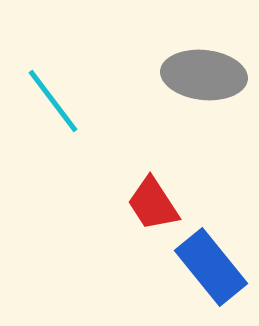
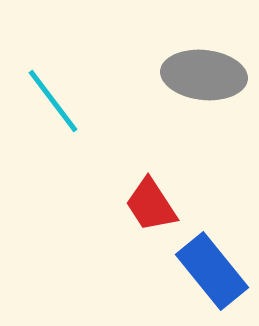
red trapezoid: moved 2 px left, 1 px down
blue rectangle: moved 1 px right, 4 px down
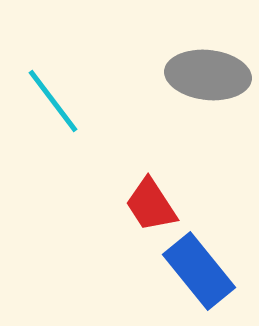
gray ellipse: moved 4 px right
blue rectangle: moved 13 px left
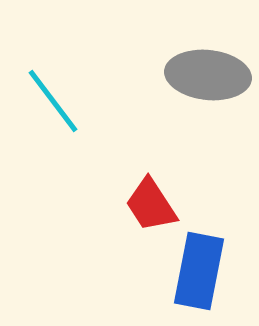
blue rectangle: rotated 50 degrees clockwise
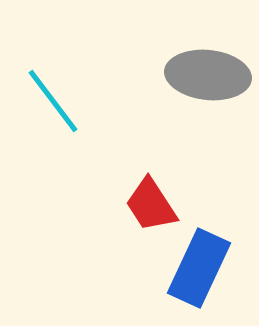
blue rectangle: moved 3 px up; rotated 14 degrees clockwise
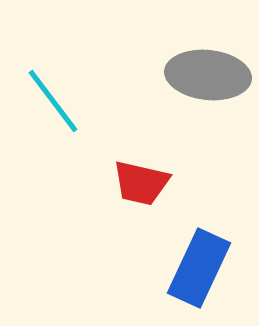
red trapezoid: moved 10 px left, 22 px up; rotated 44 degrees counterclockwise
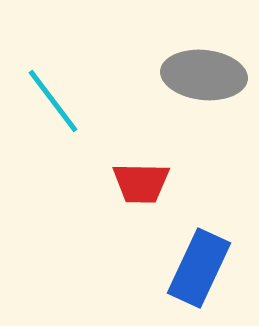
gray ellipse: moved 4 px left
red trapezoid: rotated 12 degrees counterclockwise
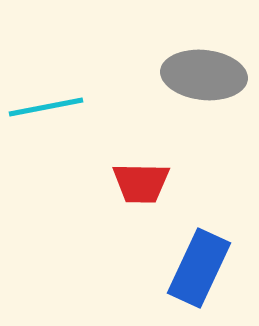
cyan line: moved 7 px left, 6 px down; rotated 64 degrees counterclockwise
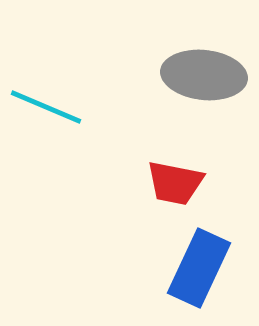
cyan line: rotated 34 degrees clockwise
red trapezoid: moved 34 px right; rotated 10 degrees clockwise
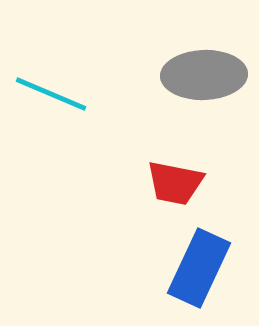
gray ellipse: rotated 8 degrees counterclockwise
cyan line: moved 5 px right, 13 px up
